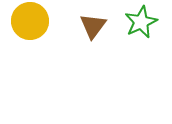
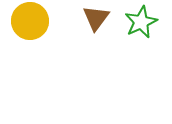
brown triangle: moved 3 px right, 8 px up
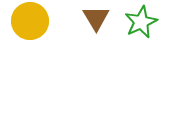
brown triangle: rotated 8 degrees counterclockwise
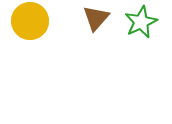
brown triangle: rotated 12 degrees clockwise
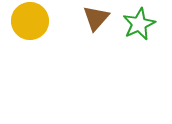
green star: moved 2 px left, 2 px down
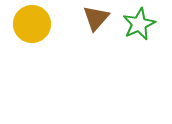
yellow circle: moved 2 px right, 3 px down
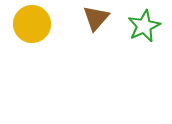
green star: moved 5 px right, 2 px down
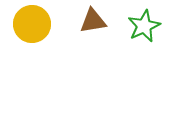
brown triangle: moved 3 px left, 3 px down; rotated 40 degrees clockwise
